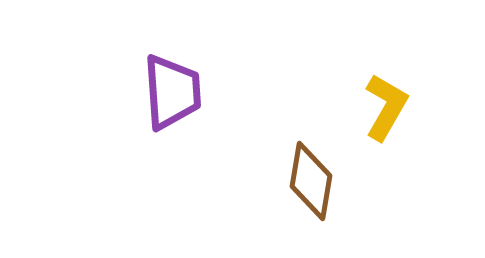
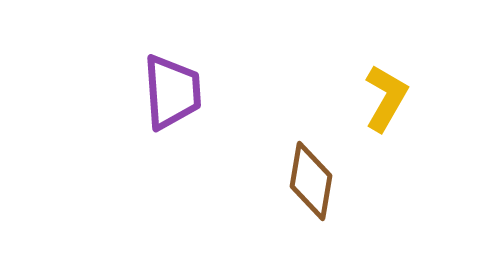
yellow L-shape: moved 9 px up
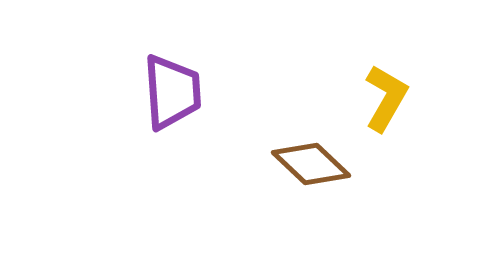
brown diamond: moved 17 px up; rotated 56 degrees counterclockwise
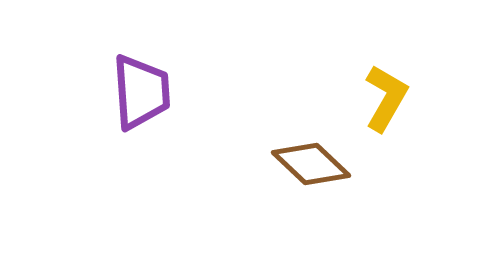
purple trapezoid: moved 31 px left
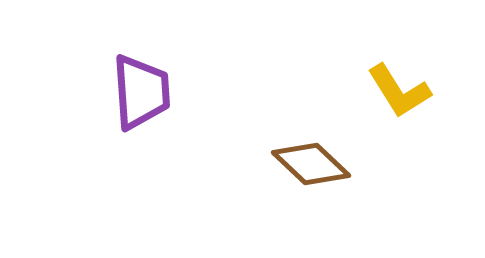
yellow L-shape: moved 13 px right, 7 px up; rotated 118 degrees clockwise
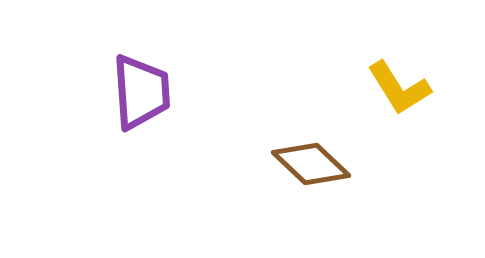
yellow L-shape: moved 3 px up
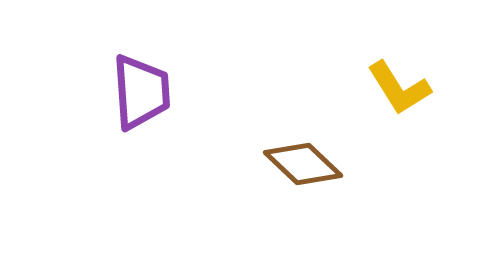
brown diamond: moved 8 px left
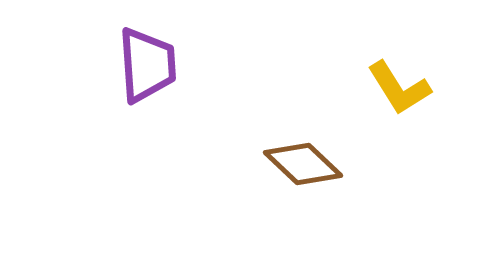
purple trapezoid: moved 6 px right, 27 px up
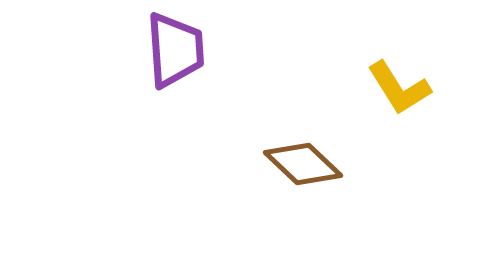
purple trapezoid: moved 28 px right, 15 px up
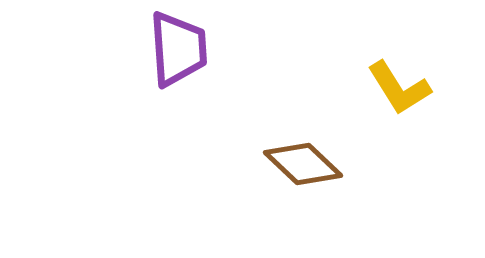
purple trapezoid: moved 3 px right, 1 px up
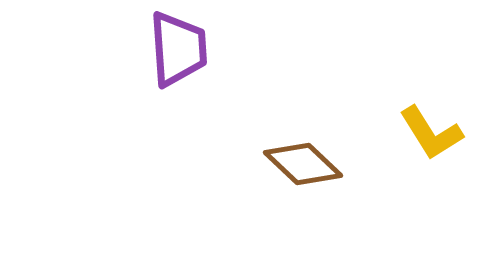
yellow L-shape: moved 32 px right, 45 px down
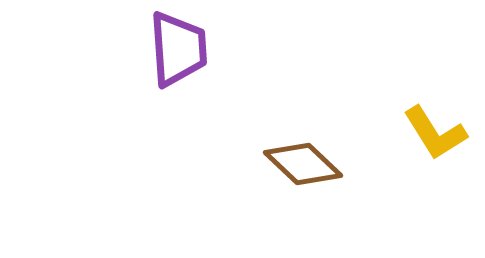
yellow L-shape: moved 4 px right
